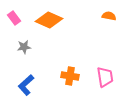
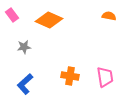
pink rectangle: moved 2 px left, 3 px up
blue L-shape: moved 1 px left, 1 px up
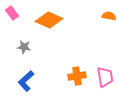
pink rectangle: moved 2 px up
gray star: rotated 16 degrees clockwise
orange cross: moved 7 px right; rotated 18 degrees counterclockwise
blue L-shape: moved 1 px right, 3 px up
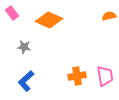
orange semicircle: rotated 24 degrees counterclockwise
pink trapezoid: moved 1 px up
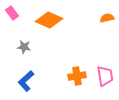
orange semicircle: moved 2 px left, 2 px down
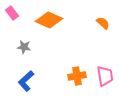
orange semicircle: moved 4 px left, 5 px down; rotated 56 degrees clockwise
